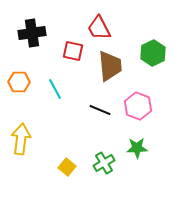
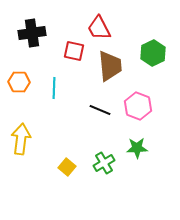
red square: moved 1 px right
cyan line: moved 1 px left, 1 px up; rotated 30 degrees clockwise
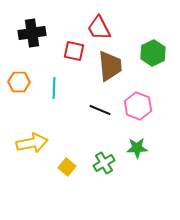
yellow arrow: moved 11 px right, 4 px down; rotated 72 degrees clockwise
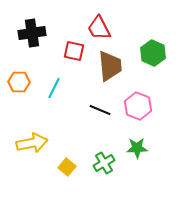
green hexagon: rotated 10 degrees counterclockwise
cyan line: rotated 25 degrees clockwise
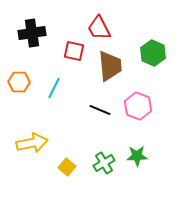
green star: moved 8 px down
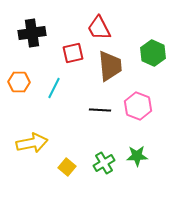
red square: moved 1 px left, 2 px down; rotated 25 degrees counterclockwise
black line: rotated 20 degrees counterclockwise
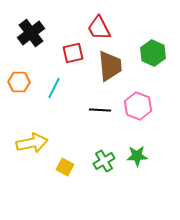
black cross: moved 1 px left; rotated 28 degrees counterclockwise
green cross: moved 2 px up
yellow square: moved 2 px left; rotated 12 degrees counterclockwise
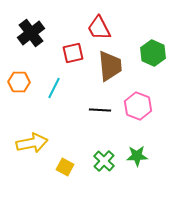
green cross: rotated 15 degrees counterclockwise
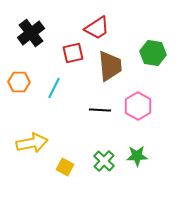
red trapezoid: moved 2 px left; rotated 96 degrees counterclockwise
green hexagon: rotated 15 degrees counterclockwise
pink hexagon: rotated 8 degrees clockwise
